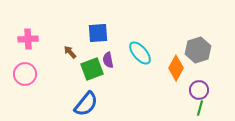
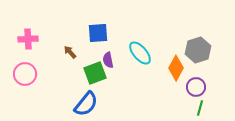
green square: moved 3 px right, 4 px down
purple circle: moved 3 px left, 3 px up
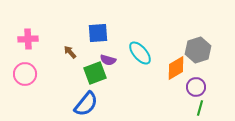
purple semicircle: rotated 63 degrees counterclockwise
orange diamond: rotated 30 degrees clockwise
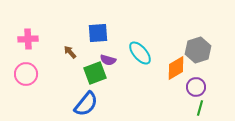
pink circle: moved 1 px right
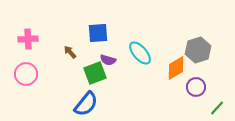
green line: moved 17 px right; rotated 28 degrees clockwise
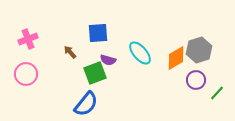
pink cross: rotated 18 degrees counterclockwise
gray hexagon: moved 1 px right
orange diamond: moved 10 px up
purple circle: moved 7 px up
green line: moved 15 px up
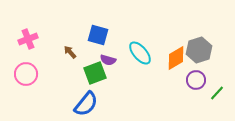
blue square: moved 2 px down; rotated 20 degrees clockwise
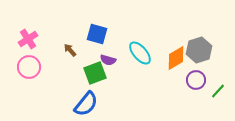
blue square: moved 1 px left, 1 px up
pink cross: rotated 12 degrees counterclockwise
brown arrow: moved 2 px up
pink circle: moved 3 px right, 7 px up
green line: moved 1 px right, 2 px up
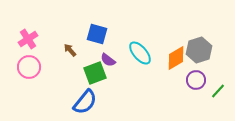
purple semicircle: rotated 21 degrees clockwise
blue semicircle: moved 1 px left, 2 px up
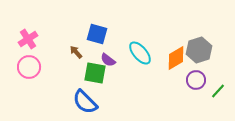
brown arrow: moved 6 px right, 2 px down
green square: rotated 30 degrees clockwise
blue semicircle: rotated 96 degrees clockwise
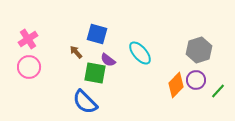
orange diamond: moved 27 px down; rotated 15 degrees counterclockwise
